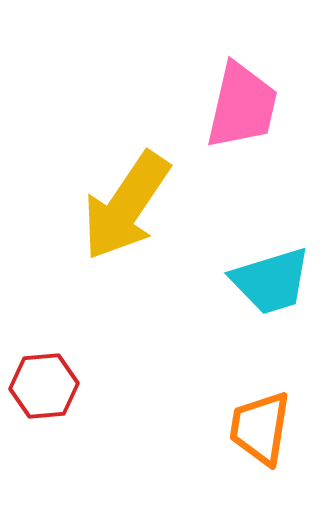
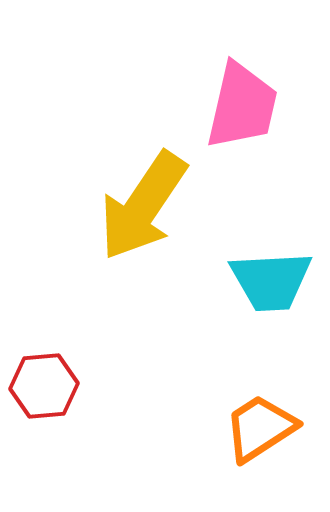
yellow arrow: moved 17 px right
cyan trapezoid: rotated 14 degrees clockwise
orange trapezoid: rotated 48 degrees clockwise
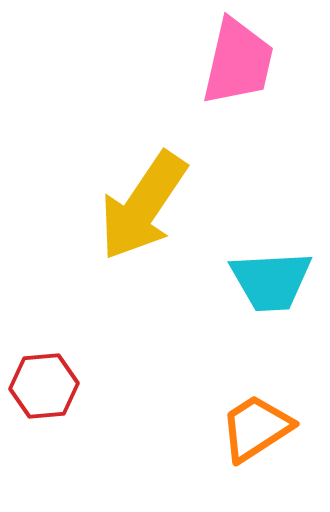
pink trapezoid: moved 4 px left, 44 px up
orange trapezoid: moved 4 px left
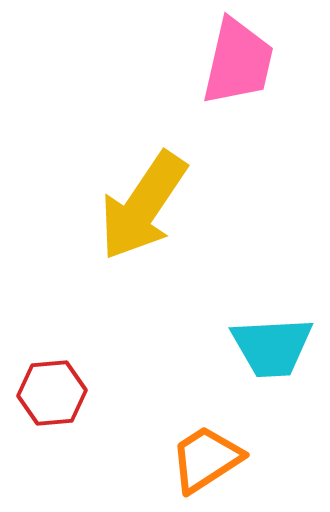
cyan trapezoid: moved 1 px right, 66 px down
red hexagon: moved 8 px right, 7 px down
orange trapezoid: moved 50 px left, 31 px down
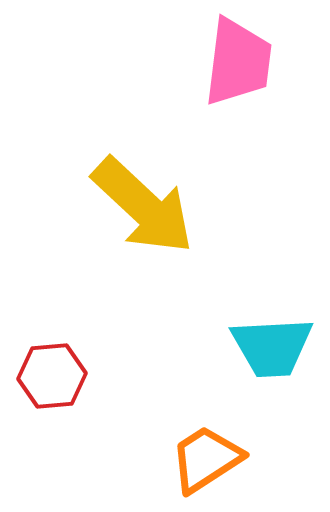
pink trapezoid: rotated 6 degrees counterclockwise
yellow arrow: rotated 81 degrees counterclockwise
red hexagon: moved 17 px up
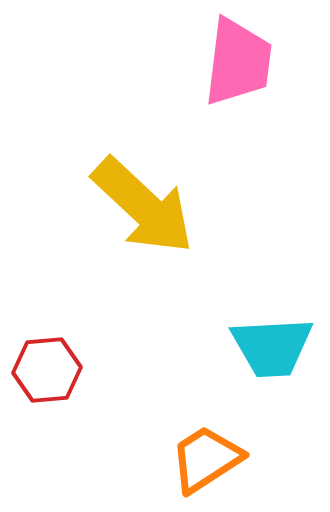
red hexagon: moved 5 px left, 6 px up
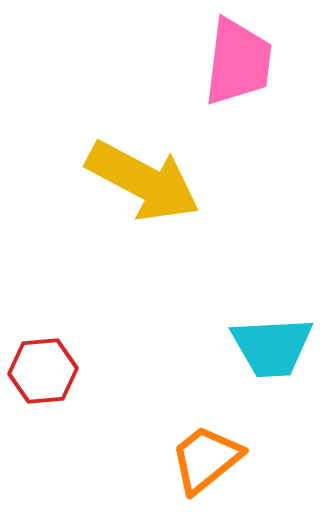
yellow arrow: moved 25 px up; rotated 15 degrees counterclockwise
red hexagon: moved 4 px left, 1 px down
orange trapezoid: rotated 6 degrees counterclockwise
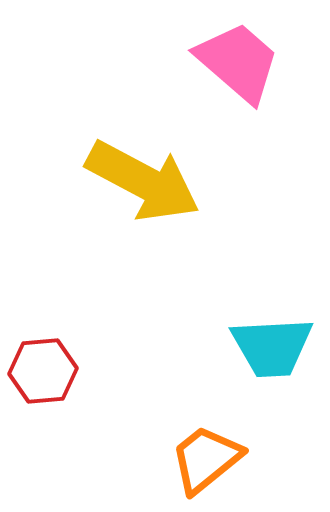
pink trapezoid: rotated 56 degrees counterclockwise
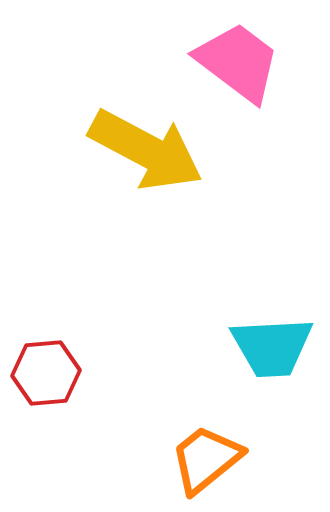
pink trapezoid: rotated 4 degrees counterclockwise
yellow arrow: moved 3 px right, 31 px up
red hexagon: moved 3 px right, 2 px down
